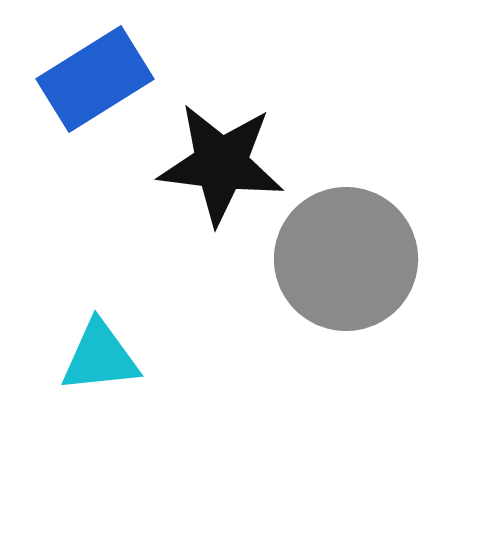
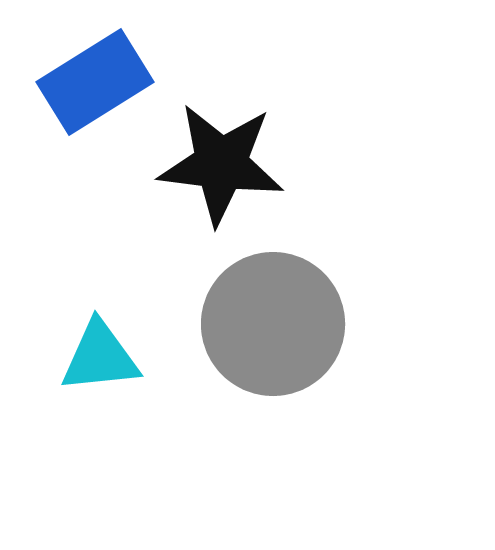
blue rectangle: moved 3 px down
gray circle: moved 73 px left, 65 px down
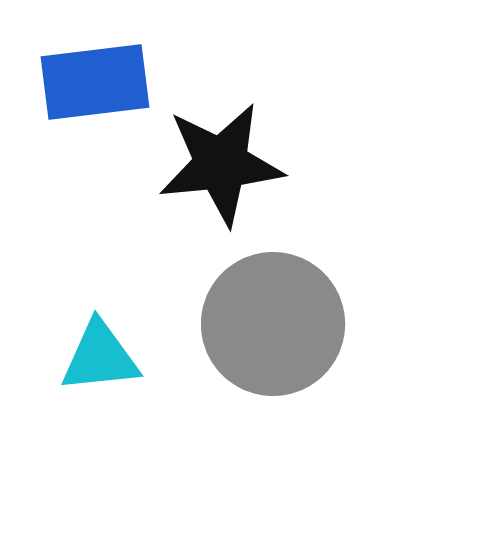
blue rectangle: rotated 25 degrees clockwise
black star: rotated 13 degrees counterclockwise
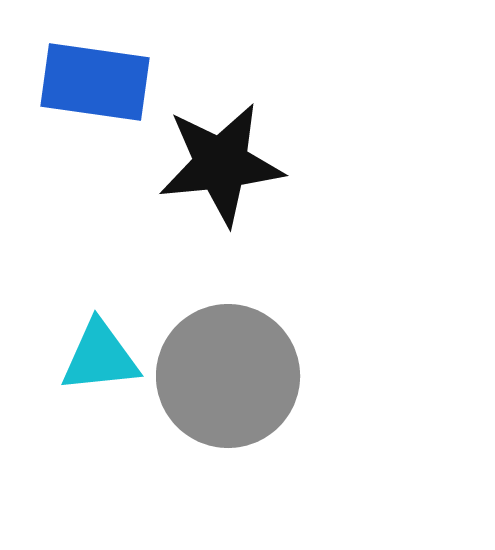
blue rectangle: rotated 15 degrees clockwise
gray circle: moved 45 px left, 52 px down
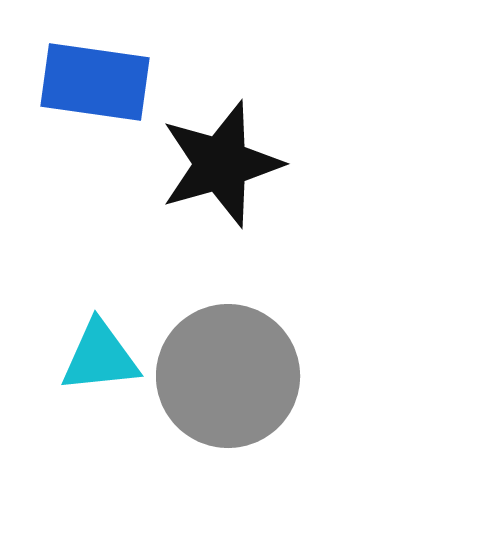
black star: rotated 10 degrees counterclockwise
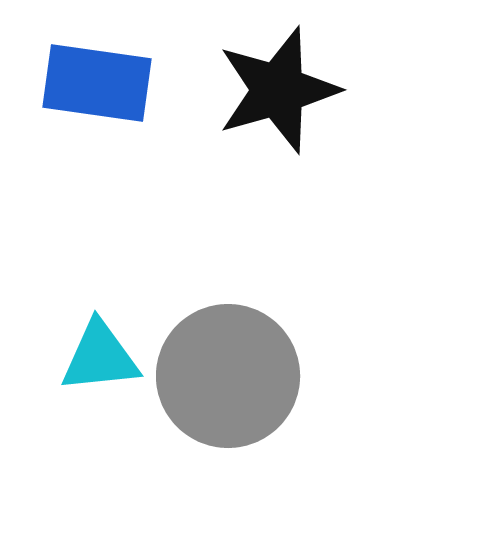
blue rectangle: moved 2 px right, 1 px down
black star: moved 57 px right, 74 px up
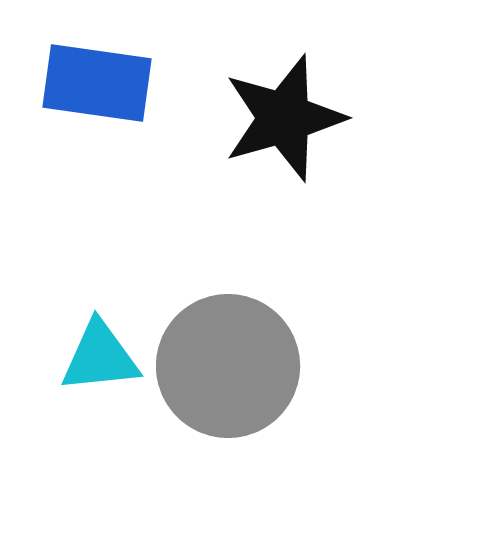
black star: moved 6 px right, 28 px down
gray circle: moved 10 px up
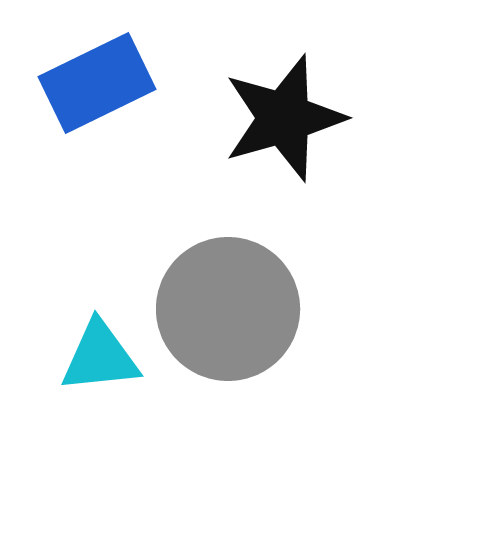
blue rectangle: rotated 34 degrees counterclockwise
gray circle: moved 57 px up
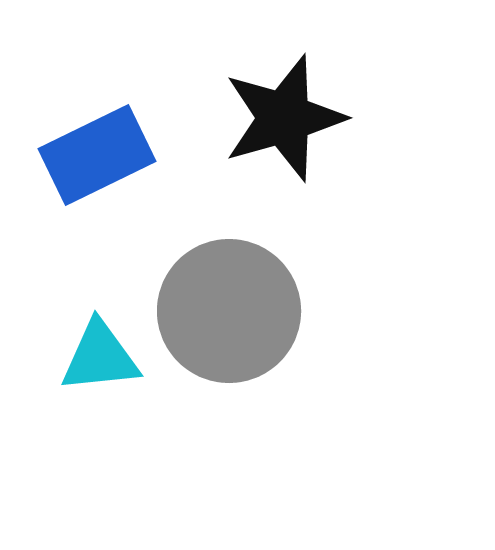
blue rectangle: moved 72 px down
gray circle: moved 1 px right, 2 px down
